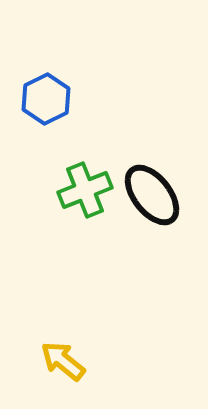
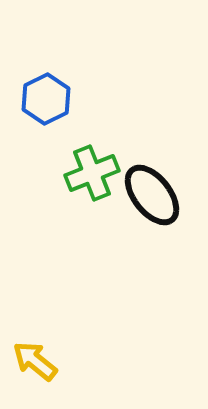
green cross: moved 7 px right, 17 px up
yellow arrow: moved 28 px left
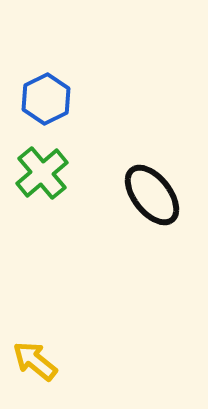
green cross: moved 50 px left; rotated 18 degrees counterclockwise
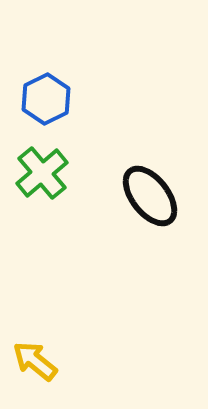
black ellipse: moved 2 px left, 1 px down
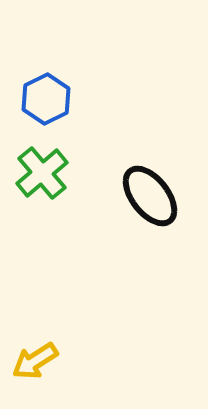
yellow arrow: rotated 72 degrees counterclockwise
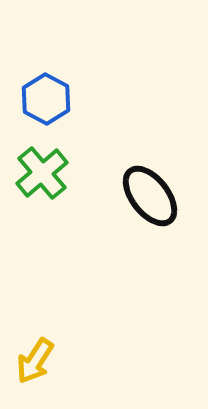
blue hexagon: rotated 6 degrees counterclockwise
yellow arrow: rotated 24 degrees counterclockwise
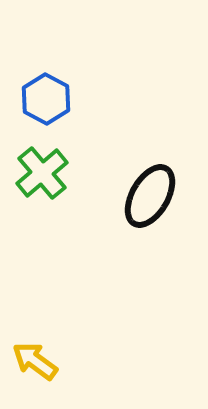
black ellipse: rotated 68 degrees clockwise
yellow arrow: rotated 93 degrees clockwise
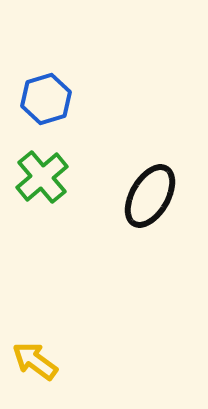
blue hexagon: rotated 15 degrees clockwise
green cross: moved 4 px down
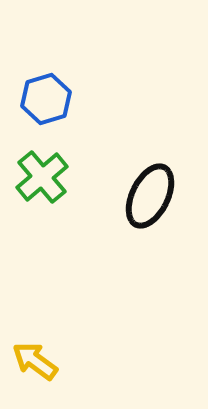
black ellipse: rotated 4 degrees counterclockwise
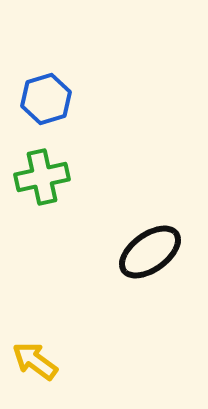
green cross: rotated 28 degrees clockwise
black ellipse: moved 56 px down; rotated 28 degrees clockwise
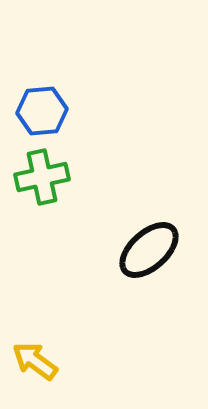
blue hexagon: moved 4 px left, 12 px down; rotated 12 degrees clockwise
black ellipse: moved 1 px left, 2 px up; rotated 6 degrees counterclockwise
